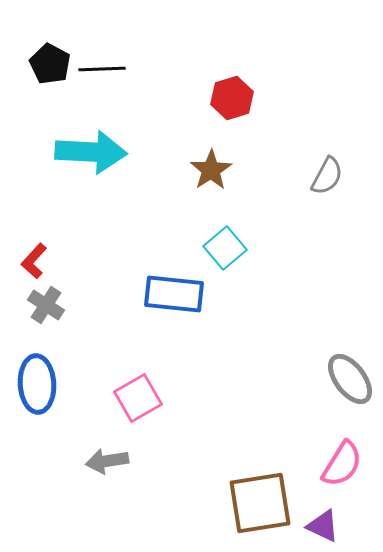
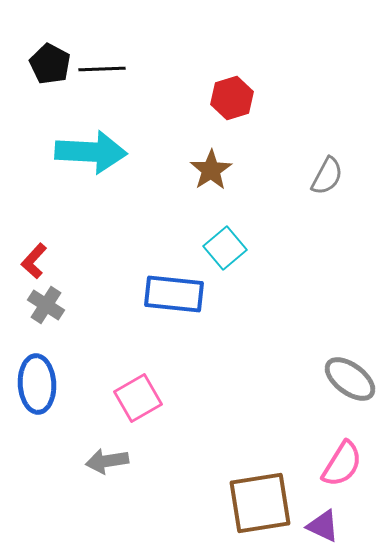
gray ellipse: rotated 16 degrees counterclockwise
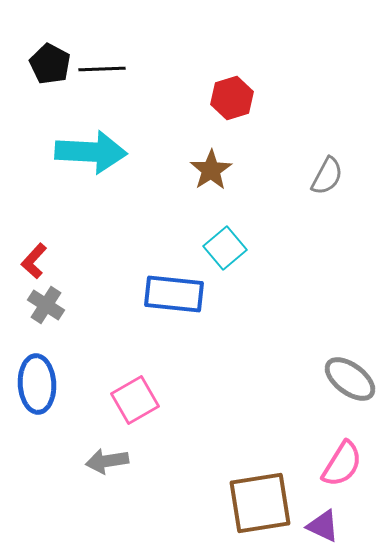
pink square: moved 3 px left, 2 px down
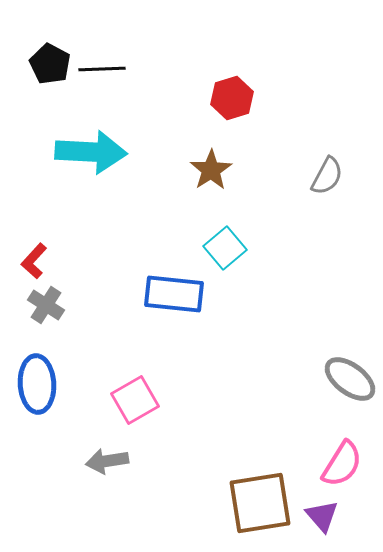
purple triangle: moved 1 px left, 10 px up; rotated 24 degrees clockwise
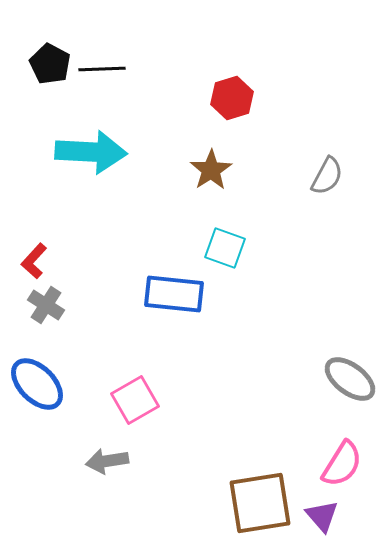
cyan square: rotated 30 degrees counterclockwise
blue ellipse: rotated 42 degrees counterclockwise
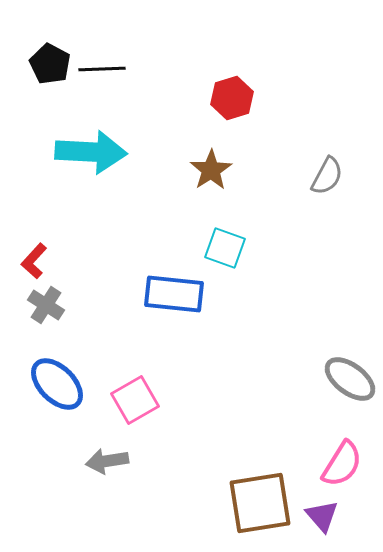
blue ellipse: moved 20 px right
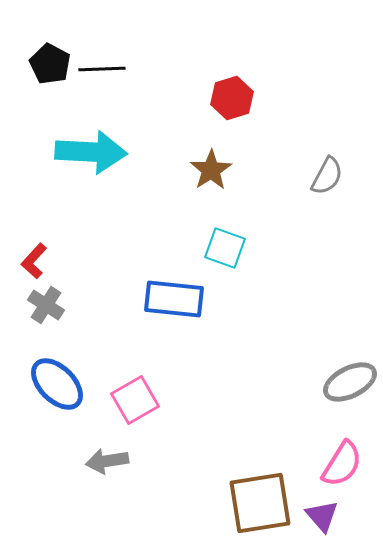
blue rectangle: moved 5 px down
gray ellipse: moved 3 px down; rotated 64 degrees counterclockwise
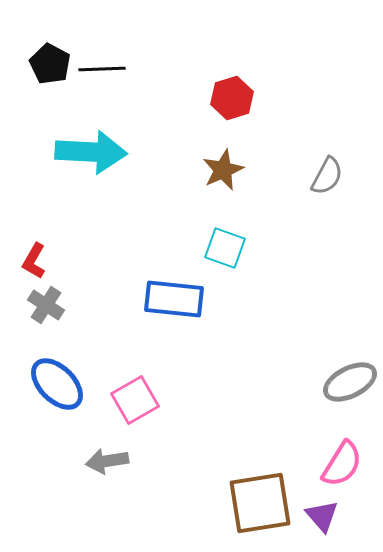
brown star: moved 12 px right; rotated 9 degrees clockwise
red L-shape: rotated 12 degrees counterclockwise
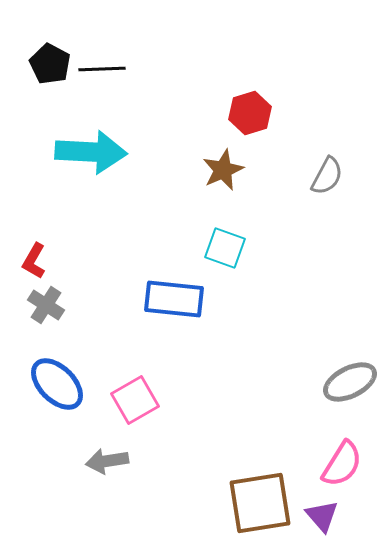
red hexagon: moved 18 px right, 15 px down
